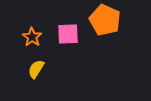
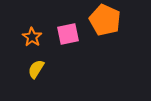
pink square: rotated 10 degrees counterclockwise
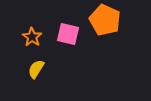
pink square: rotated 25 degrees clockwise
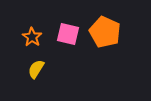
orange pentagon: moved 12 px down
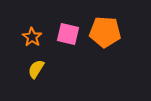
orange pentagon: rotated 20 degrees counterclockwise
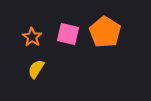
orange pentagon: rotated 28 degrees clockwise
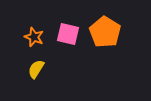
orange star: moved 2 px right; rotated 12 degrees counterclockwise
